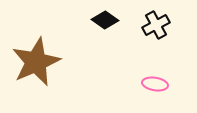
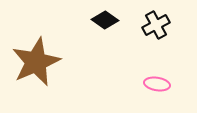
pink ellipse: moved 2 px right
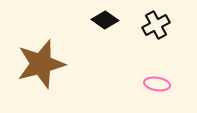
brown star: moved 5 px right, 2 px down; rotated 9 degrees clockwise
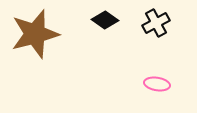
black cross: moved 2 px up
brown star: moved 6 px left, 30 px up
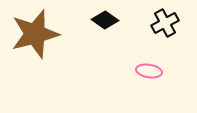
black cross: moved 9 px right
pink ellipse: moved 8 px left, 13 px up
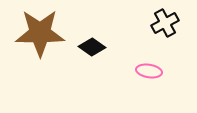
black diamond: moved 13 px left, 27 px down
brown star: moved 5 px right, 1 px up; rotated 15 degrees clockwise
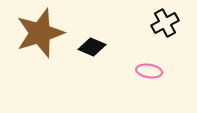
brown star: rotated 18 degrees counterclockwise
black diamond: rotated 12 degrees counterclockwise
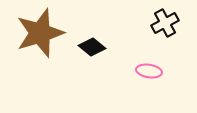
black diamond: rotated 16 degrees clockwise
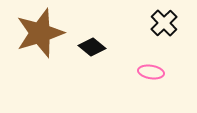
black cross: moved 1 px left; rotated 16 degrees counterclockwise
pink ellipse: moved 2 px right, 1 px down
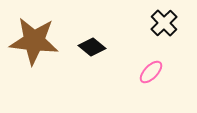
brown star: moved 6 px left, 8 px down; rotated 24 degrees clockwise
pink ellipse: rotated 55 degrees counterclockwise
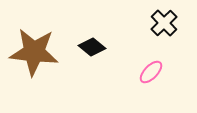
brown star: moved 11 px down
